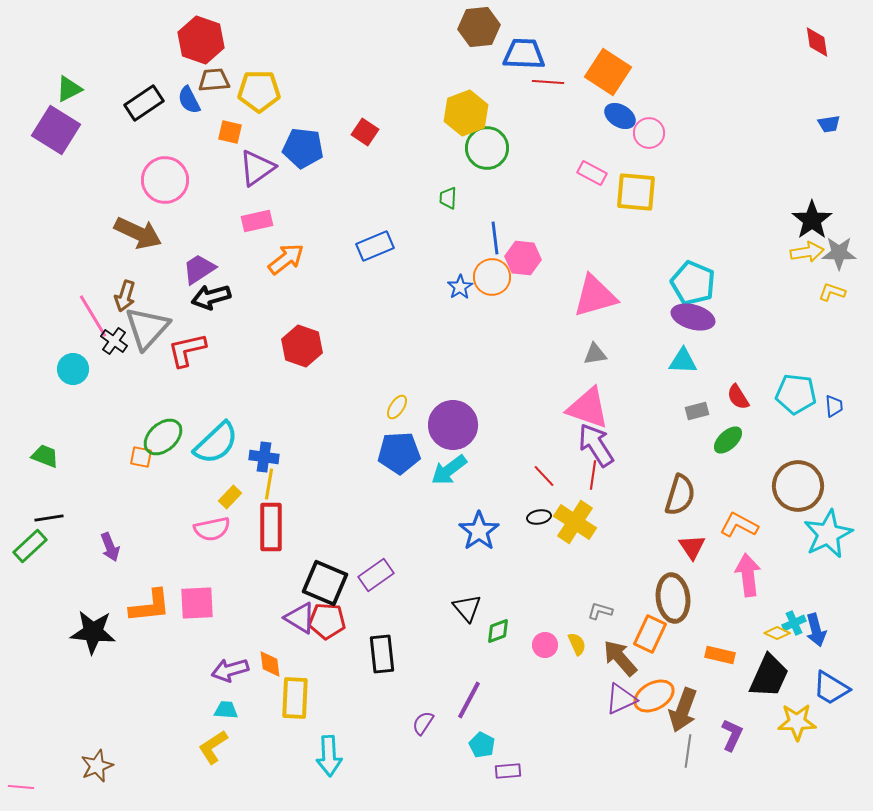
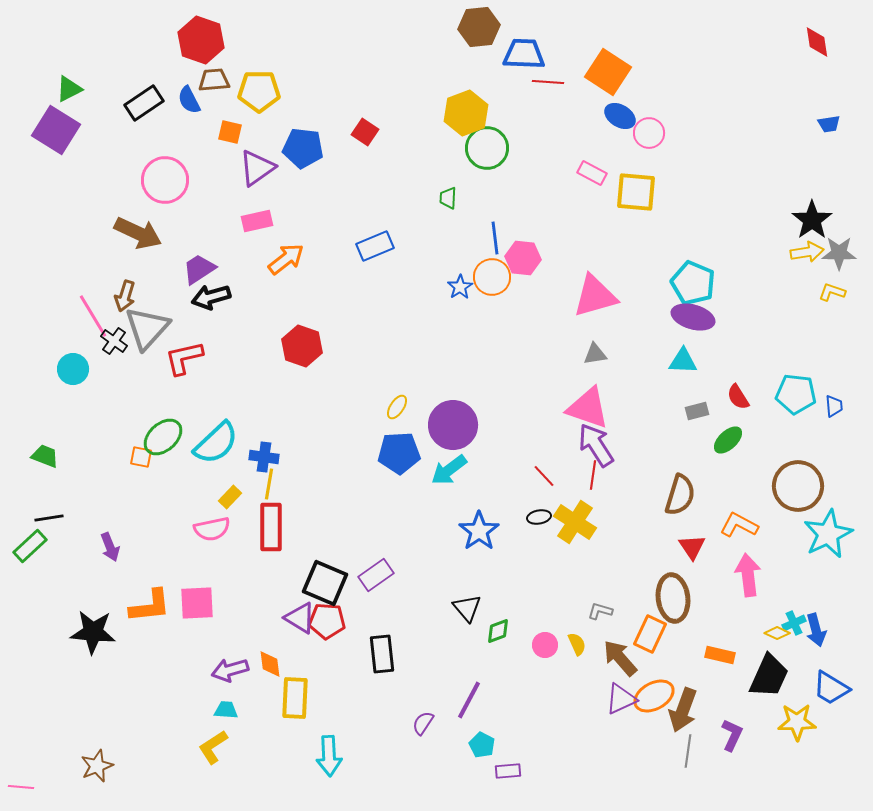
red L-shape at (187, 350): moved 3 px left, 8 px down
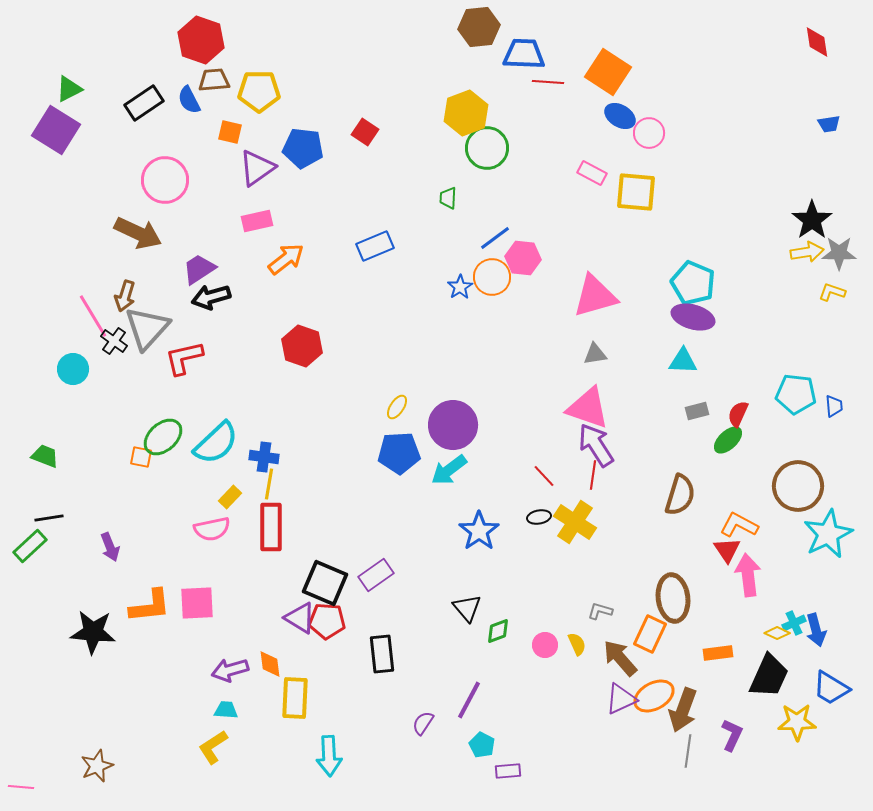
blue line at (495, 238): rotated 60 degrees clockwise
red semicircle at (738, 397): moved 17 px down; rotated 56 degrees clockwise
red triangle at (692, 547): moved 35 px right, 3 px down
orange rectangle at (720, 655): moved 2 px left, 2 px up; rotated 20 degrees counterclockwise
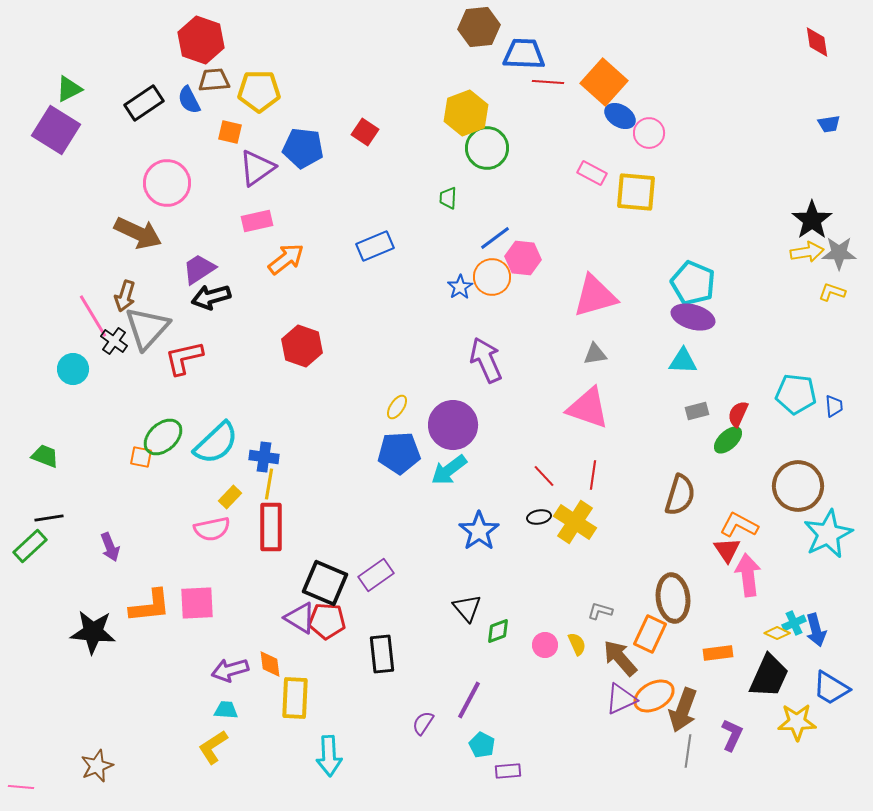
orange square at (608, 72): moved 4 px left, 10 px down; rotated 9 degrees clockwise
pink circle at (165, 180): moved 2 px right, 3 px down
purple arrow at (596, 445): moved 110 px left, 85 px up; rotated 9 degrees clockwise
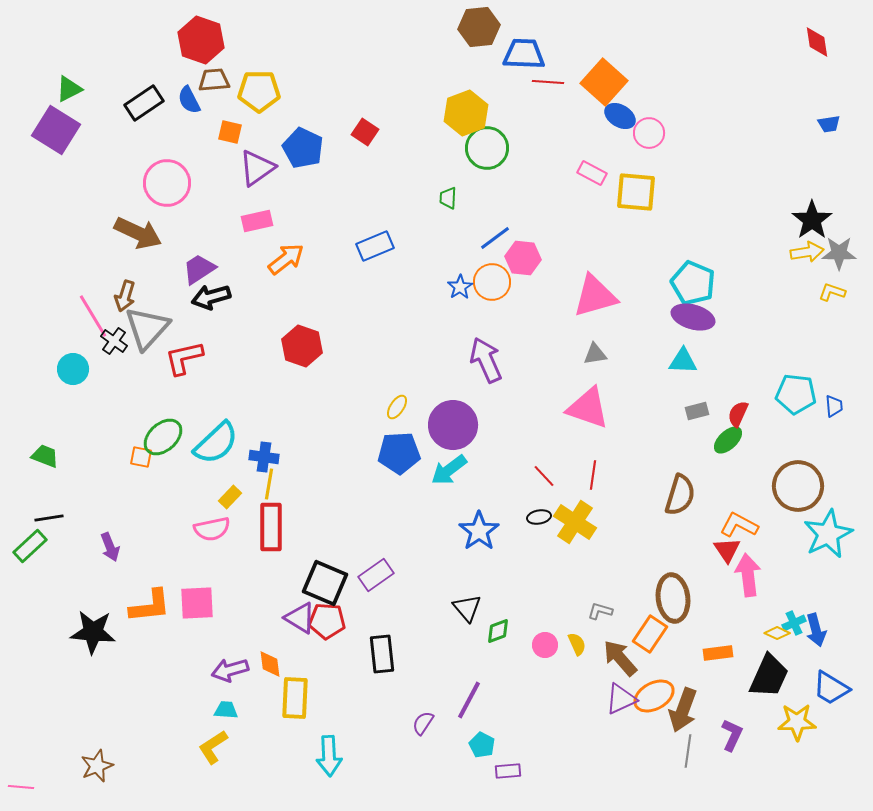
blue pentagon at (303, 148): rotated 18 degrees clockwise
orange circle at (492, 277): moved 5 px down
orange rectangle at (650, 634): rotated 9 degrees clockwise
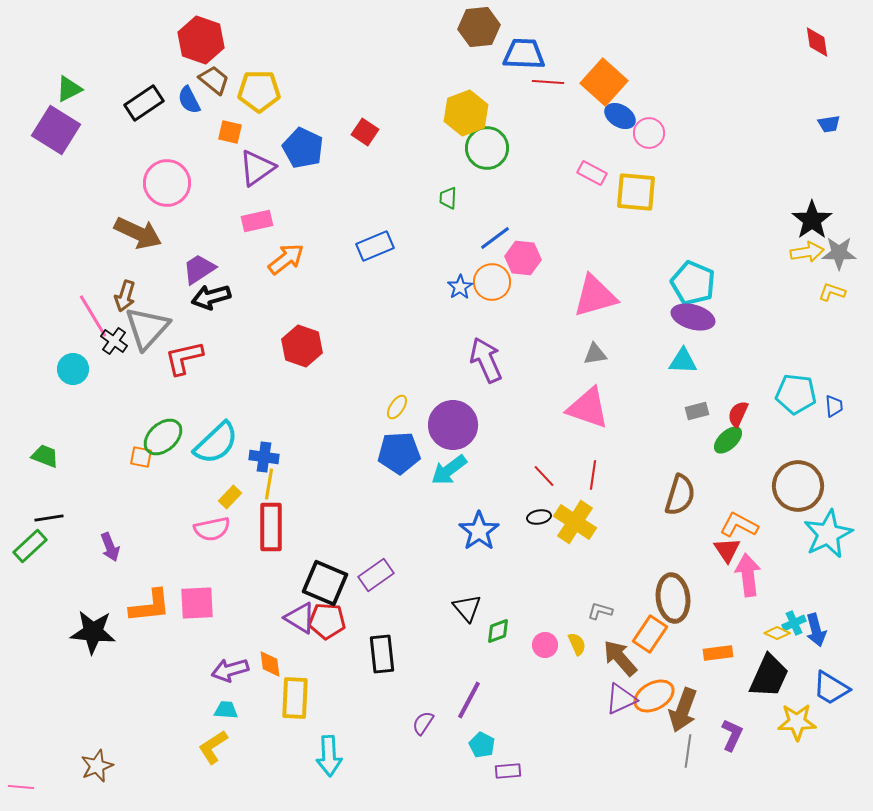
brown trapezoid at (214, 80): rotated 44 degrees clockwise
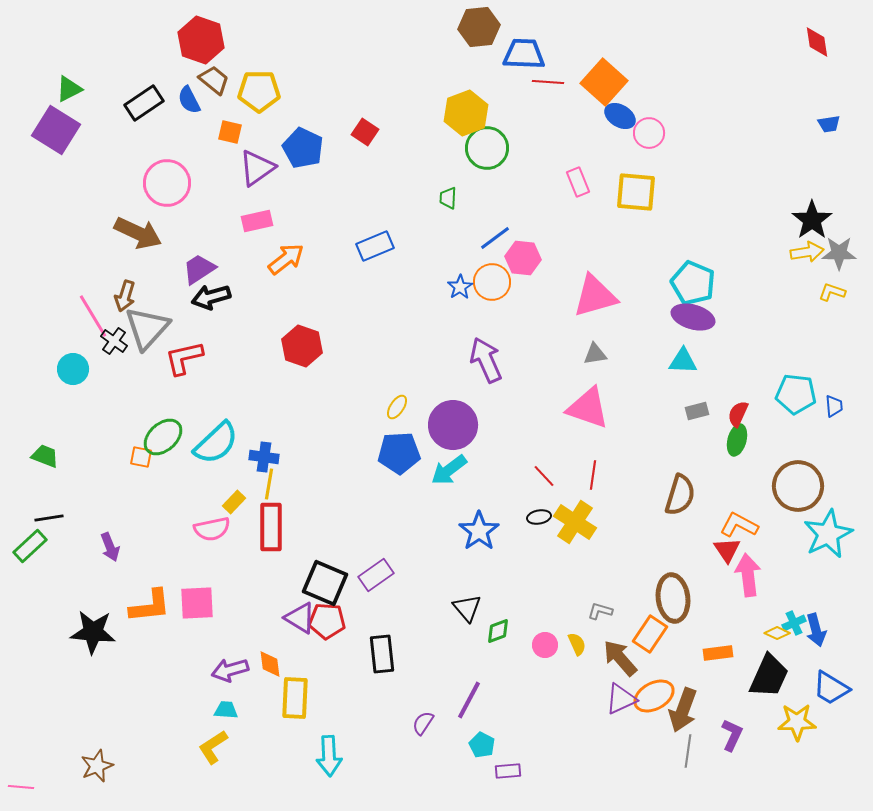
pink rectangle at (592, 173): moved 14 px left, 9 px down; rotated 40 degrees clockwise
green ellipse at (728, 440): moved 9 px right; rotated 32 degrees counterclockwise
yellow rectangle at (230, 497): moved 4 px right, 5 px down
